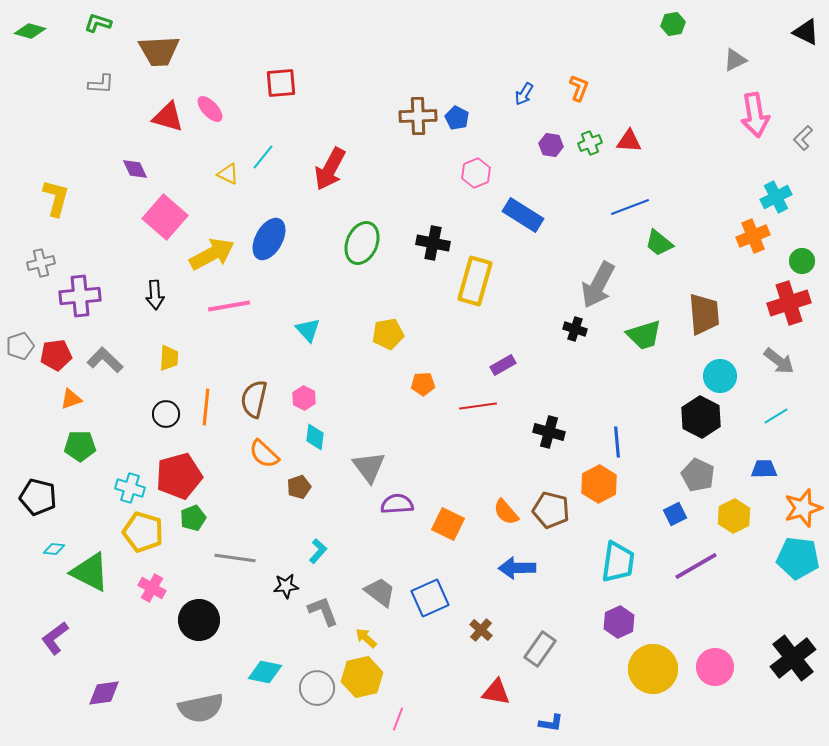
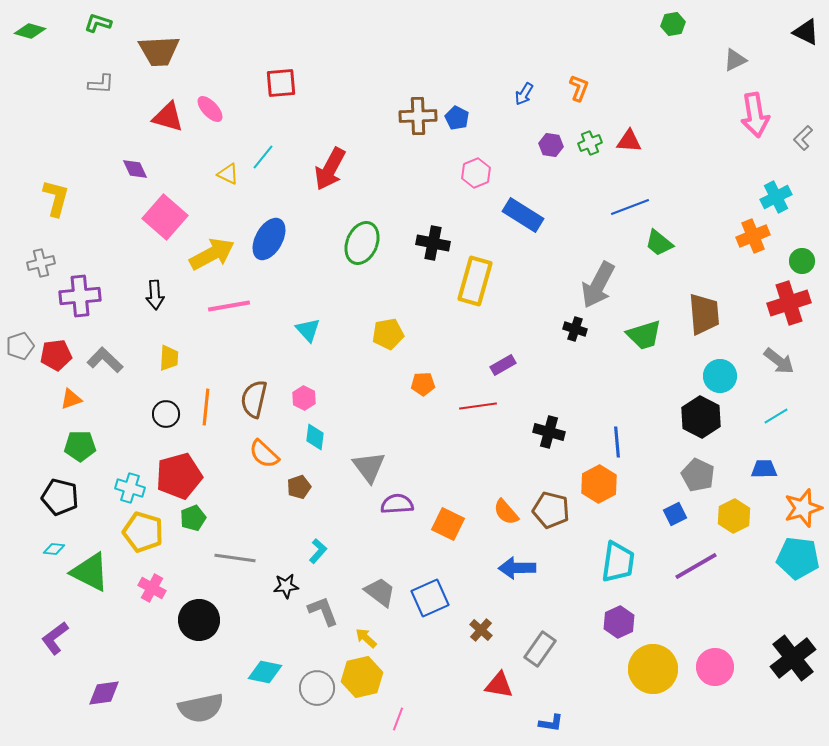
black pentagon at (38, 497): moved 22 px right
red triangle at (496, 692): moved 3 px right, 7 px up
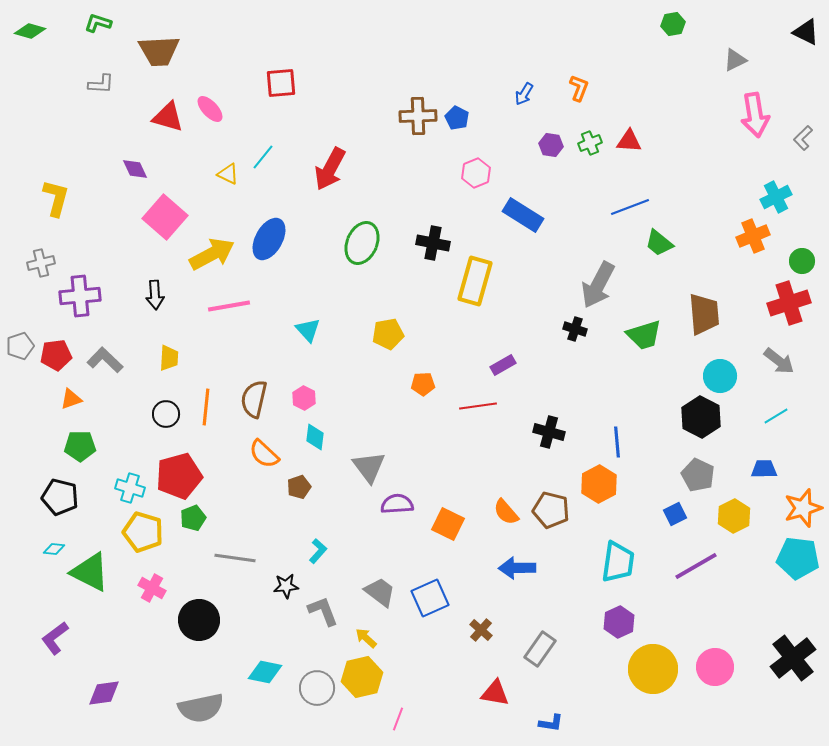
red triangle at (499, 685): moved 4 px left, 8 px down
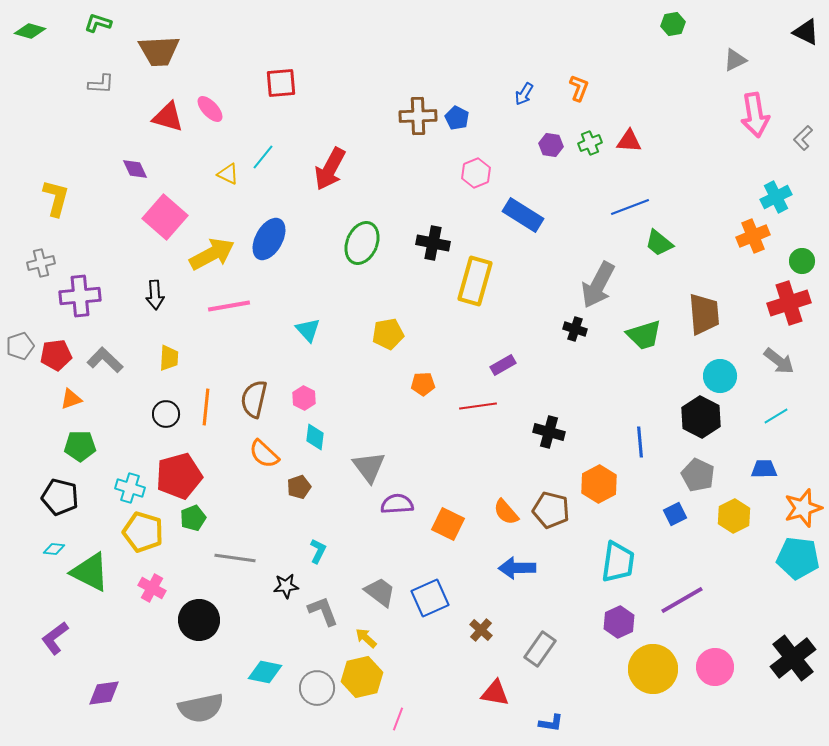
blue line at (617, 442): moved 23 px right
cyan L-shape at (318, 551): rotated 15 degrees counterclockwise
purple line at (696, 566): moved 14 px left, 34 px down
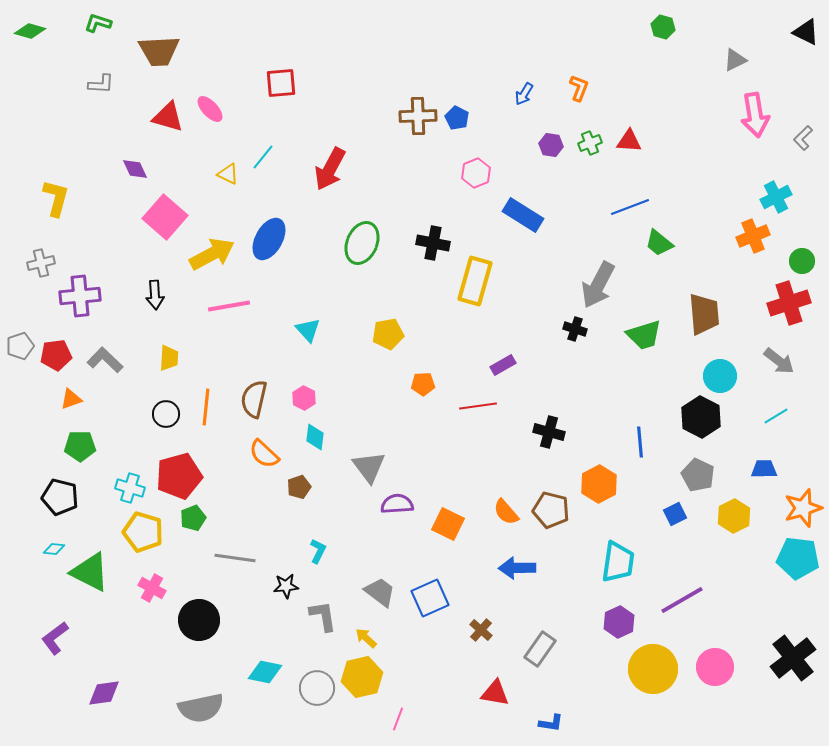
green hexagon at (673, 24): moved 10 px left, 3 px down; rotated 25 degrees clockwise
gray L-shape at (323, 611): moved 5 px down; rotated 12 degrees clockwise
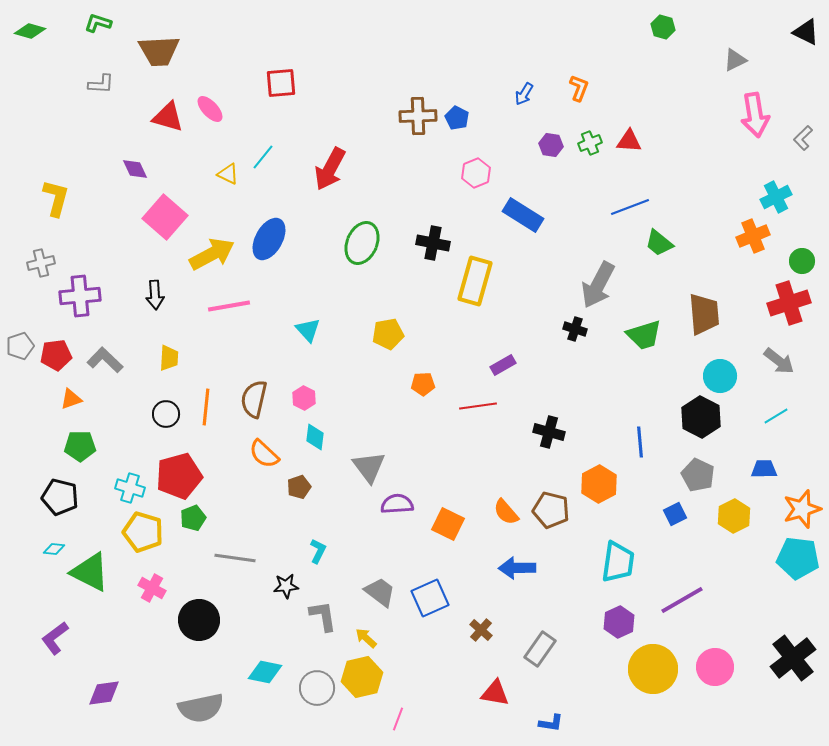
orange star at (803, 508): moved 1 px left, 1 px down
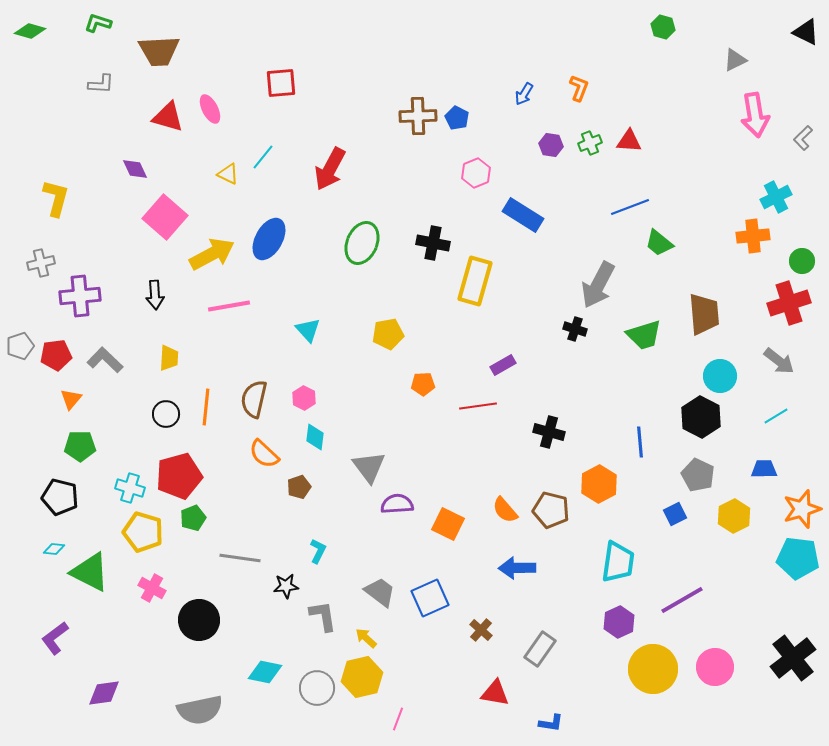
pink ellipse at (210, 109): rotated 16 degrees clockwise
orange cross at (753, 236): rotated 16 degrees clockwise
orange triangle at (71, 399): rotated 30 degrees counterclockwise
orange semicircle at (506, 512): moved 1 px left, 2 px up
gray line at (235, 558): moved 5 px right
gray semicircle at (201, 708): moved 1 px left, 2 px down
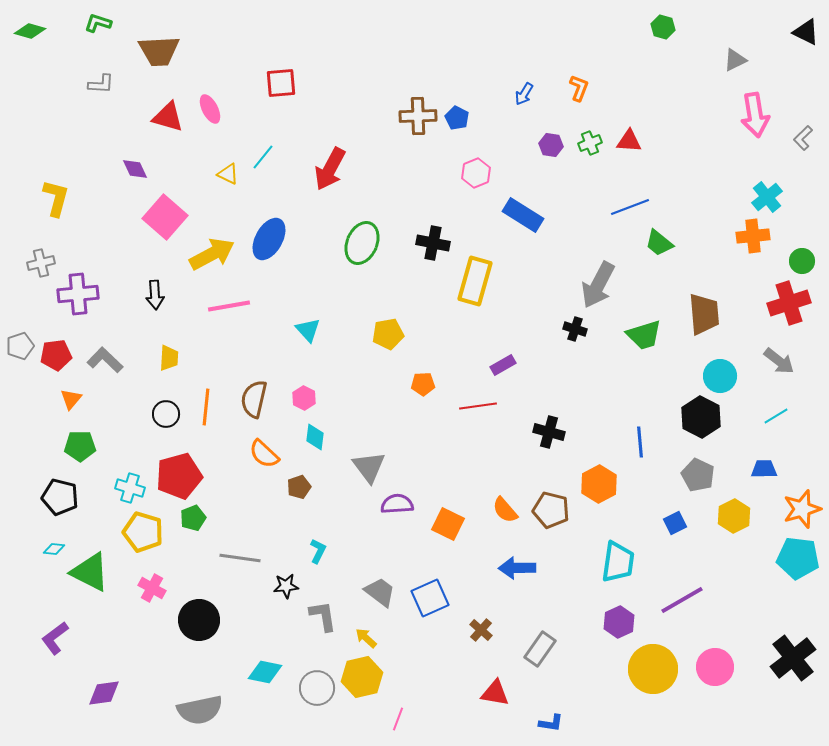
cyan cross at (776, 197): moved 9 px left; rotated 12 degrees counterclockwise
purple cross at (80, 296): moved 2 px left, 2 px up
blue square at (675, 514): moved 9 px down
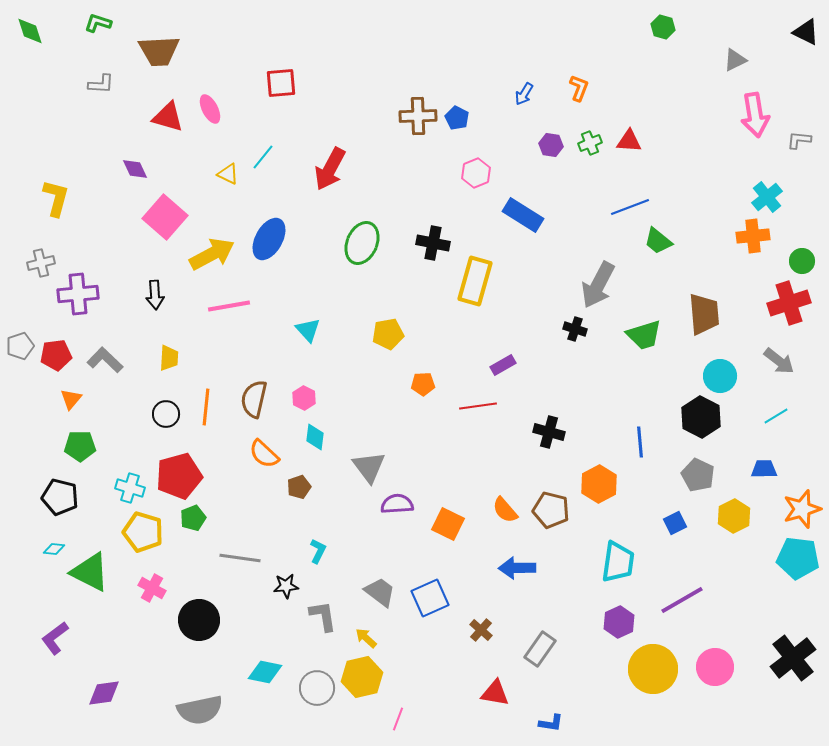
green diamond at (30, 31): rotated 56 degrees clockwise
gray L-shape at (803, 138): moved 4 px left, 2 px down; rotated 50 degrees clockwise
green trapezoid at (659, 243): moved 1 px left, 2 px up
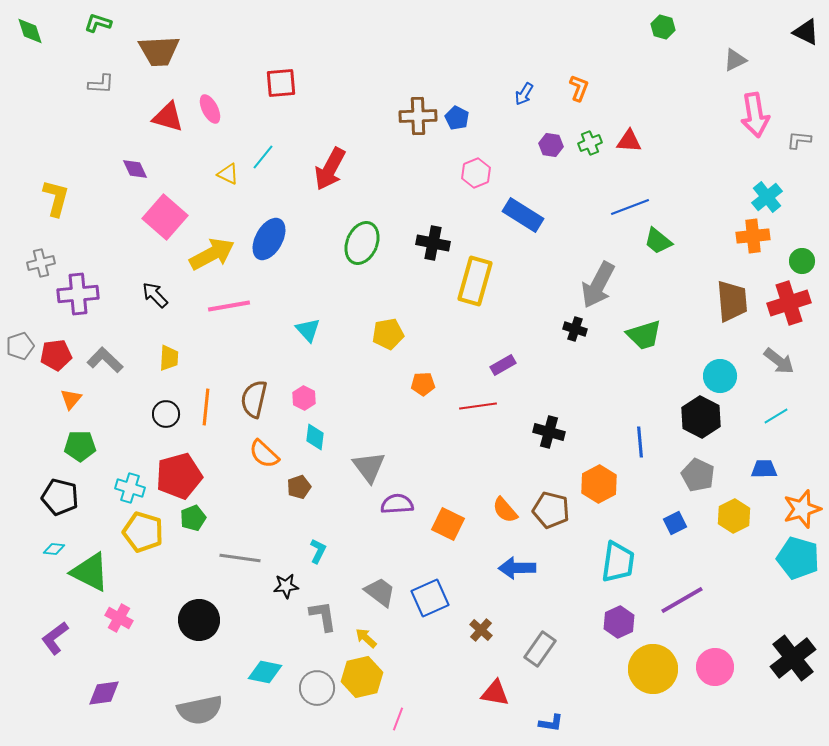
black arrow at (155, 295): rotated 140 degrees clockwise
brown trapezoid at (704, 314): moved 28 px right, 13 px up
cyan pentagon at (798, 558): rotated 9 degrees clockwise
pink cross at (152, 588): moved 33 px left, 30 px down
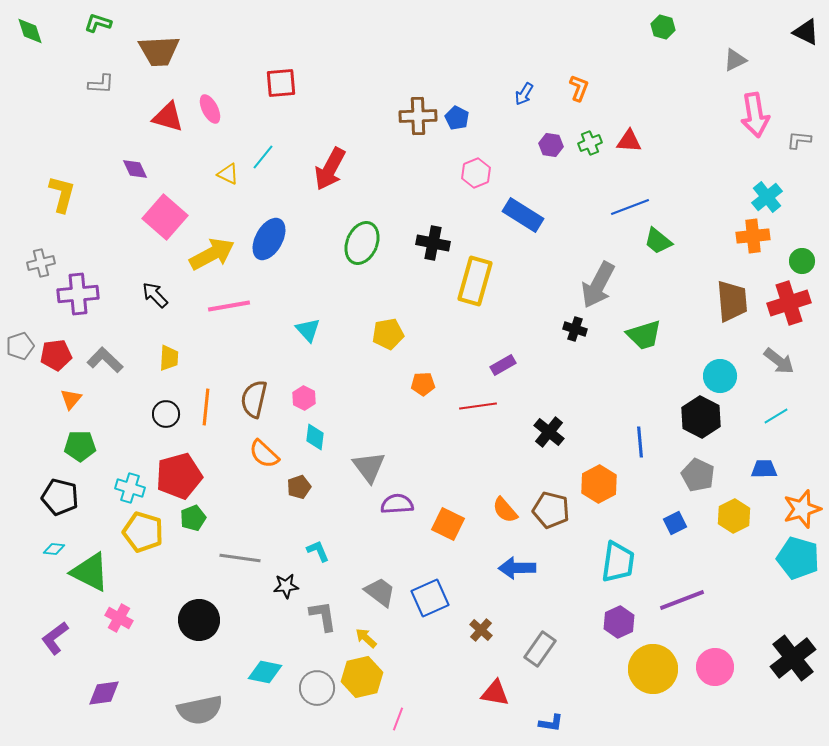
yellow L-shape at (56, 198): moved 6 px right, 4 px up
black cross at (549, 432): rotated 24 degrees clockwise
cyan L-shape at (318, 551): rotated 50 degrees counterclockwise
purple line at (682, 600): rotated 9 degrees clockwise
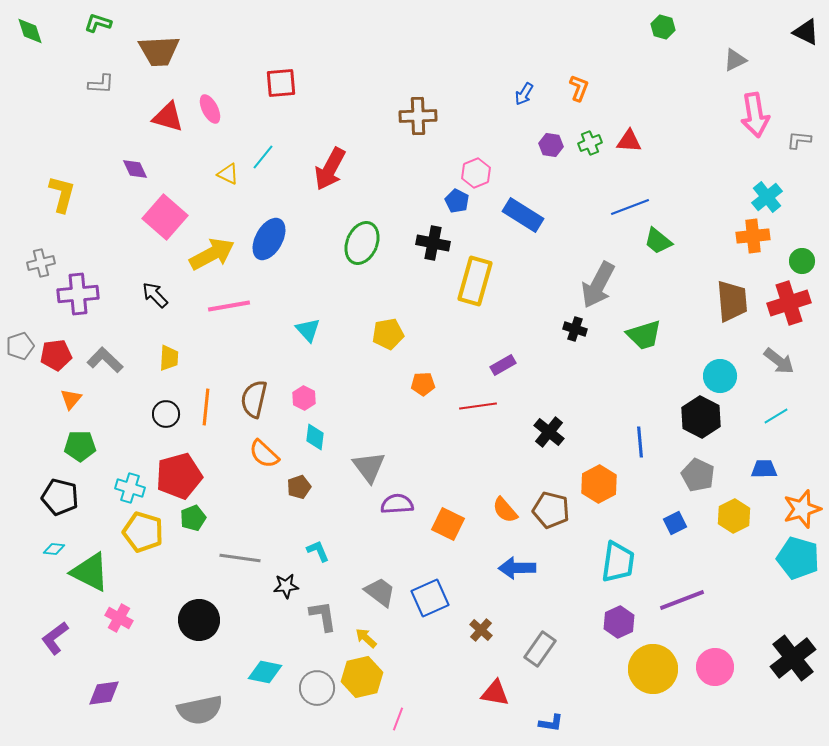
blue pentagon at (457, 118): moved 83 px down
